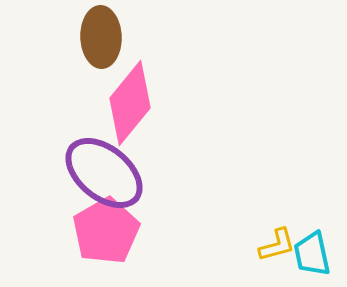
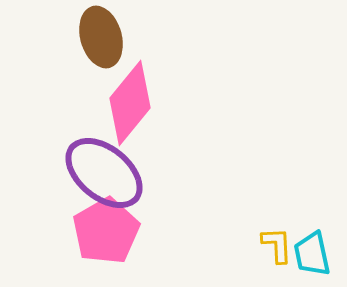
brown ellipse: rotated 14 degrees counterclockwise
yellow L-shape: rotated 78 degrees counterclockwise
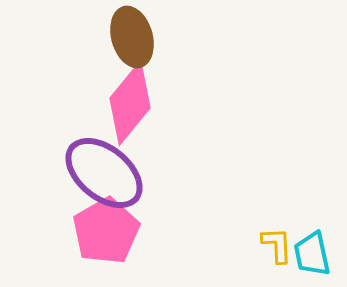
brown ellipse: moved 31 px right
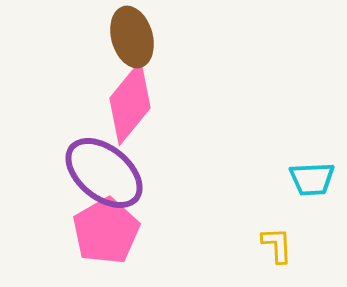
cyan trapezoid: moved 75 px up; rotated 81 degrees counterclockwise
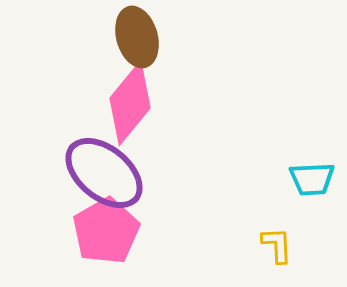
brown ellipse: moved 5 px right
